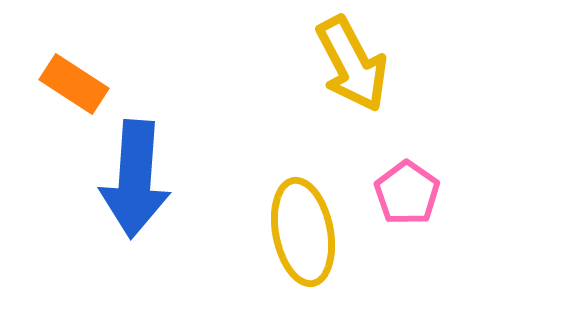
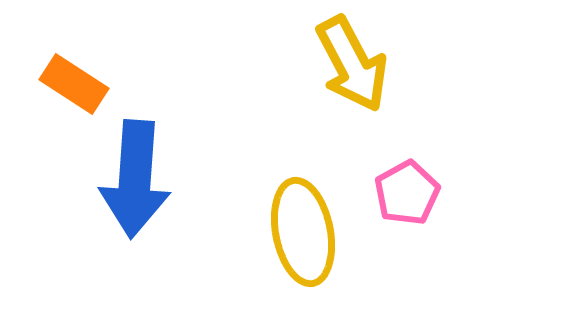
pink pentagon: rotated 8 degrees clockwise
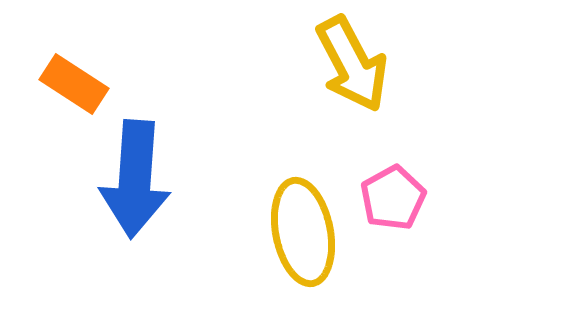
pink pentagon: moved 14 px left, 5 px down
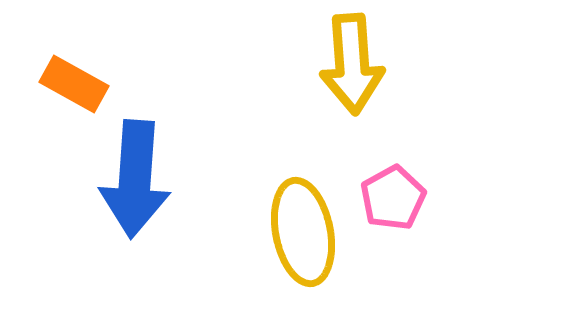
yellow arrow: rotated 24 degrees clockwise
orange rectangle: rotated 4 degrees counterclockwise
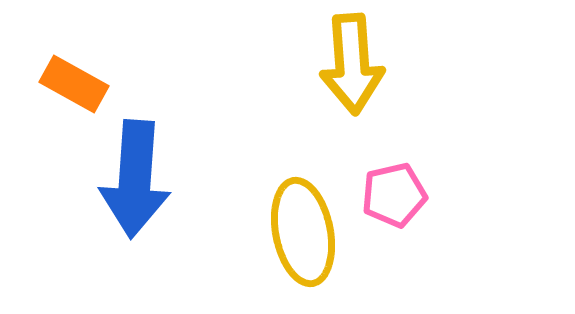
pink pentagon: moved 1 px right, 3 px up; rotated 16 degrees clockwise
